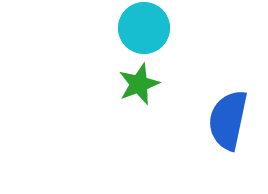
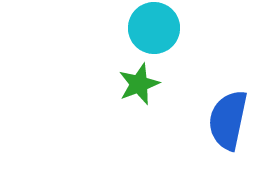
cyan circle: moved 10 px right
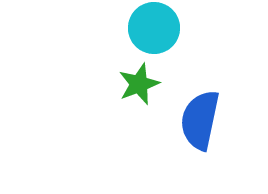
blue semicircle: moved 28 px left
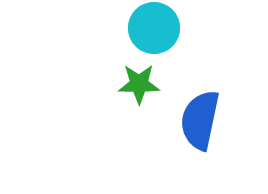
green star: rotated 21 degrees clockwise
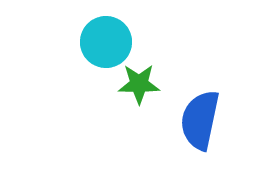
cyan circle: moved 48 px left, 14 px down
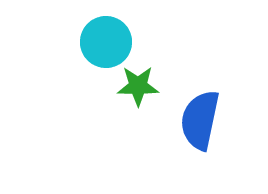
green star: moved 1 px left, 2 px down
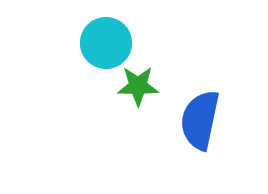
cyan circle: moved 1 px down
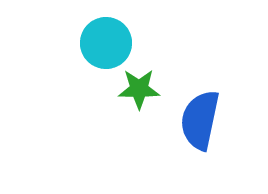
green star: moved 1 px right, 3 px down
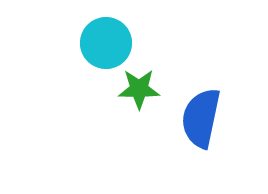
blue semicircle: moved 1 px right, 2 px up
